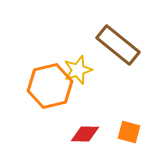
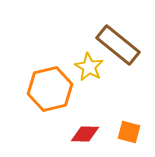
yellow star: moved 11 px right, 3 px up; rotated 24 degrees counterclockwise
orange hexagon: moved 3 px down
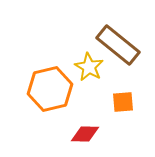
orange square: moved 6 px left, 30 px up; rotated 20 degrees counterclockwise
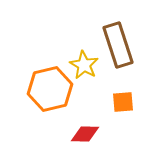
brown rectangle: rotated 33 degrees clockwise
yellow star: moved 5 px left, 2 px up
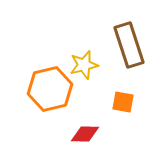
brown rectangle: moved 11 px right
yellow star: rotated 28 degrees clockwise
orange square: rotated 15 degrees clockwise
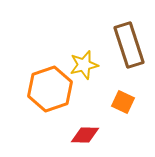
orange hexagon: rotated 6 degrees counterclockwise
orange square: rotated 15 degrees clockwise
red diamond: moved 1 px down
